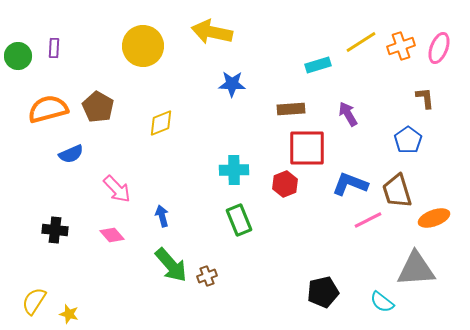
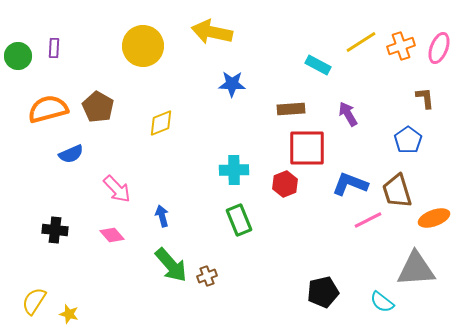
cyan rectangle: rotated 45 degrees clockwise
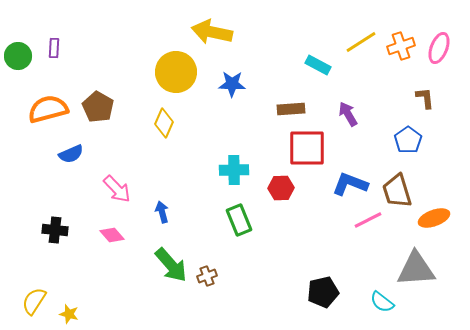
yellow circle: moved 33 px right, 26 px down
yellow diamond: moved 3 px right; rotated 44 degrees counterclockwise
red hexagon: moved 4 px left, 4 px down; rotated 20 degrees clockwise
blue arrow: moved 4 px up
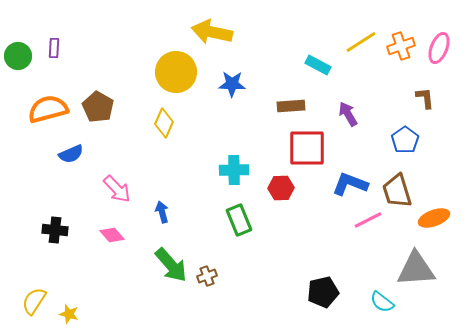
brown rectangle: moved 3 px up
blue pentagon: moved 3 px left
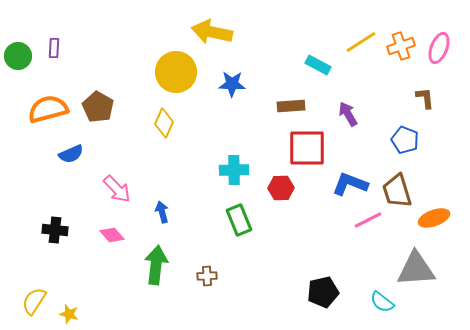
blue pentagon: rotated 16 degrees counterclockwise
green arrow: moved 15 px left; rotated 132 degrees counterclockwise
brown cross: rotated 18 degrees clockwise
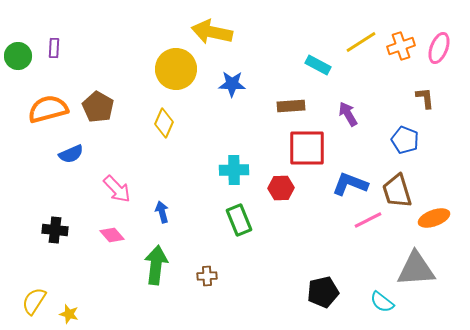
yellow circle: moved 3 px up
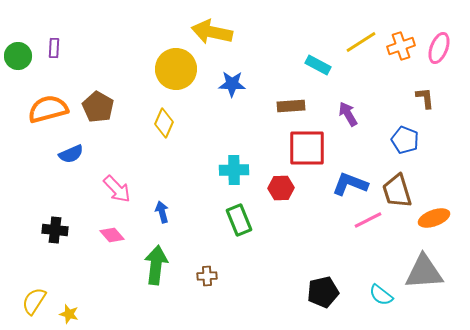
gray triangle: moved 8 px right, 3 px down
cyan semicircle: moved 1 px left, 7 px up
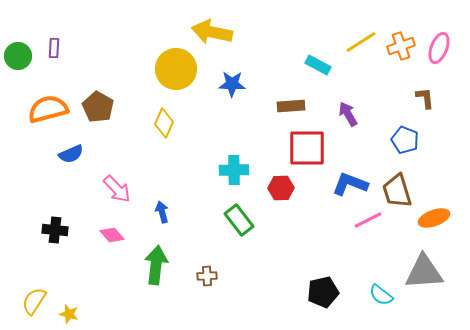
green rectangle: rotated 16 degrees counterclockwise
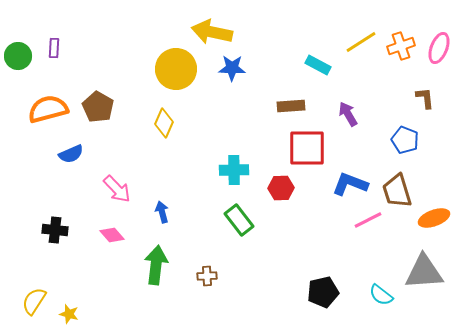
blue star: moved 16 px up
